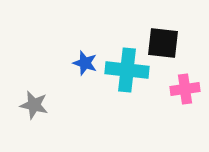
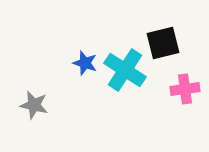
black square: rotated 20 degrees counterclockwise
cyan cross: moved 2 px left; rotated 27 degrees clockwise
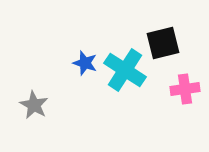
gray star: rotated 16 degrees clockwise
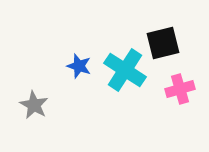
blue star: moved 6 px left, 3 px down
pink cross: moved 5 px left; rotated 8 degrees counterclockwise
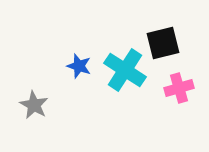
pink cross: moved 1 px left, 1 px up
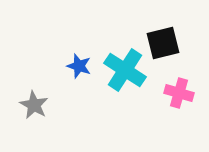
pink cross: moved 5 px down; rotated 32 degrees clockwise
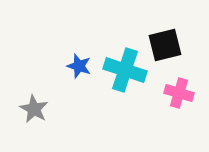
black square: moved 2 px right, 2 px down
cyan cross: rotated 15 degrees counterclockwise
gray star: moved 4 px down
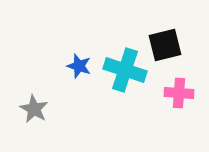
pink cross: rotated 12 degrees counterclockwise
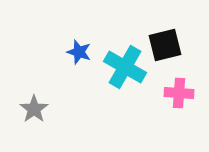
blue star: moved 14 px up
cyan cross: moved 3 px up; rotated 12 degrees clockwise
gray star: rotated 8 degrees clockwise
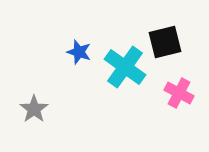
black square: moved 3 px up
cyan cross: rotated 6 degrees clockwise
pink cross: rotated 24 degrees clockwise
